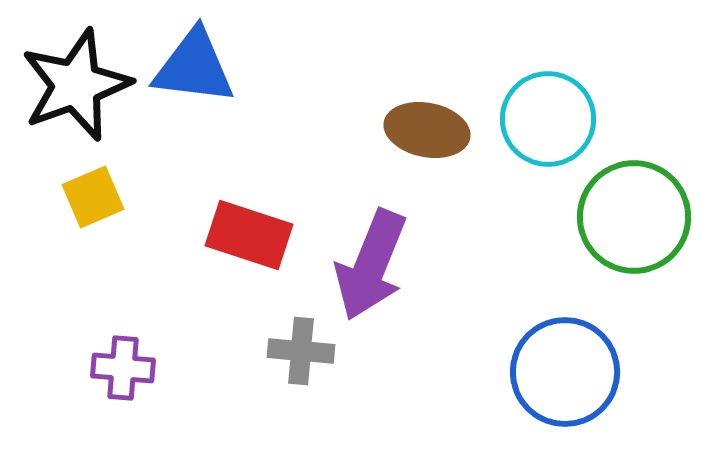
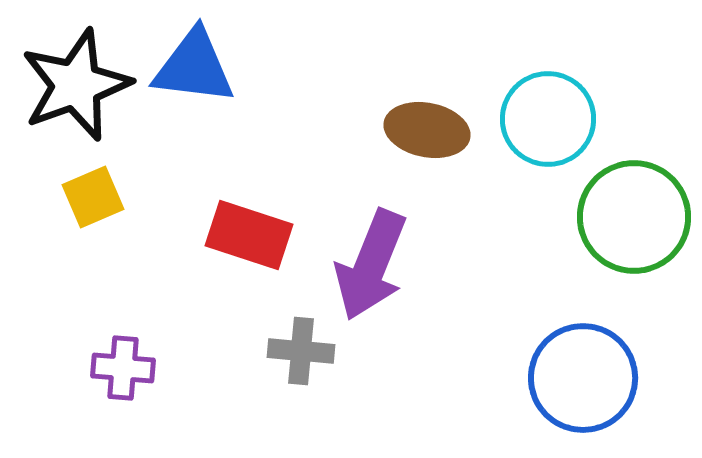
blue circle: moved 18 px right, 6 px down
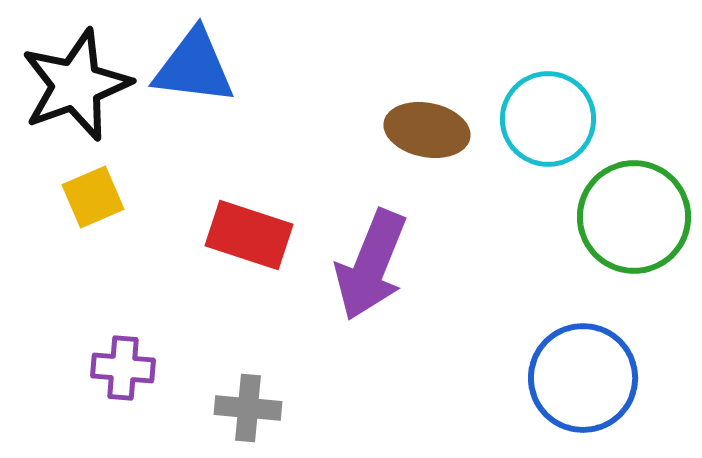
gray cross: moved 53 px left, 57 px down
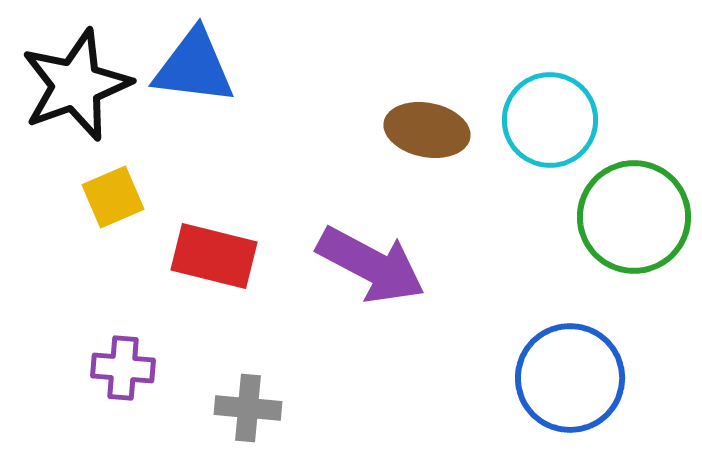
cyan circle: moved 2 px right, 1 px down
yellow square: moved 20 px right
red rectangle: moved 35 px left, 21 px down; rotated 4 degrees counterclockwise
purple arrow: rotated 84 degrees counterclockwise
blue circle: moved 13 px left
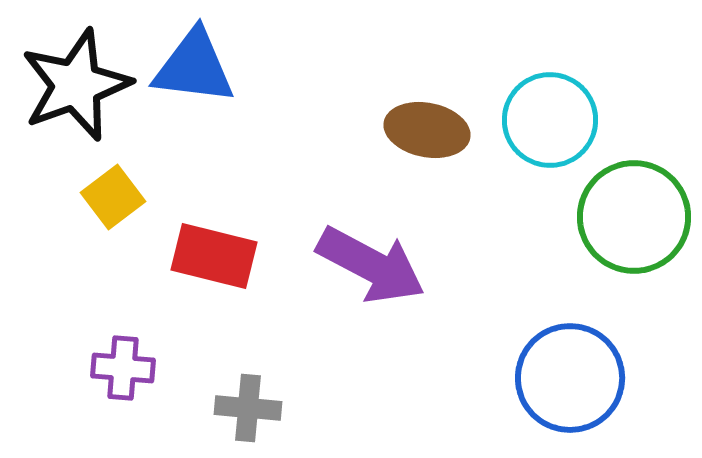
yellow square: rotated 14 degrees counterclockwise
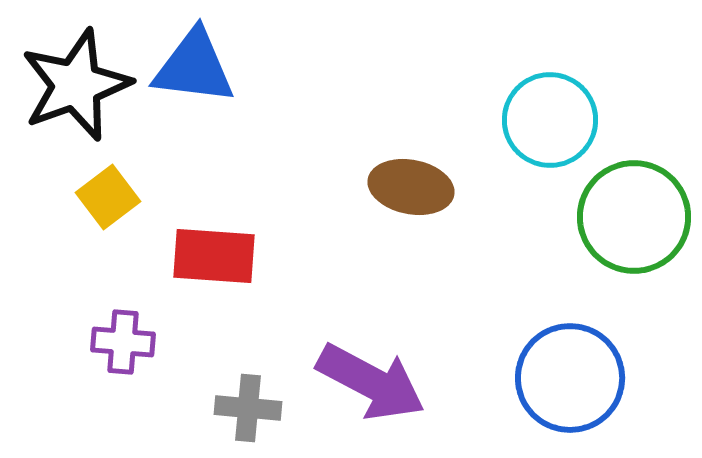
brown ellipse: moved 16 px left, 57 px down
yellow square: moved 5 px left
red rectangle: rotated 10 degrees counterclockwise
purple arrow: moved 117 px down
purple cross: moved 26 px up
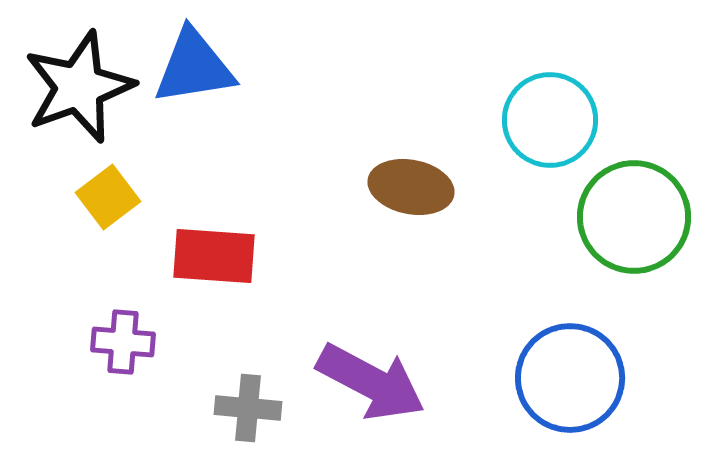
blue triangle: rotated 16 degrees counterclockwise
black star: moved 3 px right, 2 px down
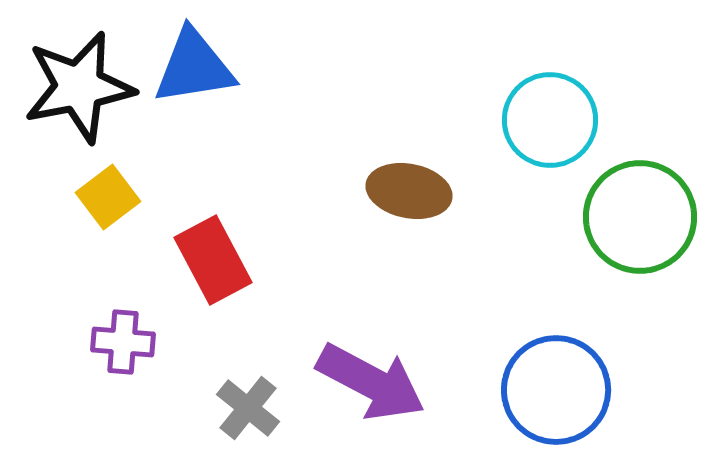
black star: rotated 9 degrees clockwise
brown ellipse: moved 2 px left, 4 px down
green circle: moved 6 px right
red rectangle: moved 1 px left, 4 px down; rotated 58 degrees clockwise
blue circle: moved 14 px left, 12 px down
gray cross: rotated 34 degrees clockwise
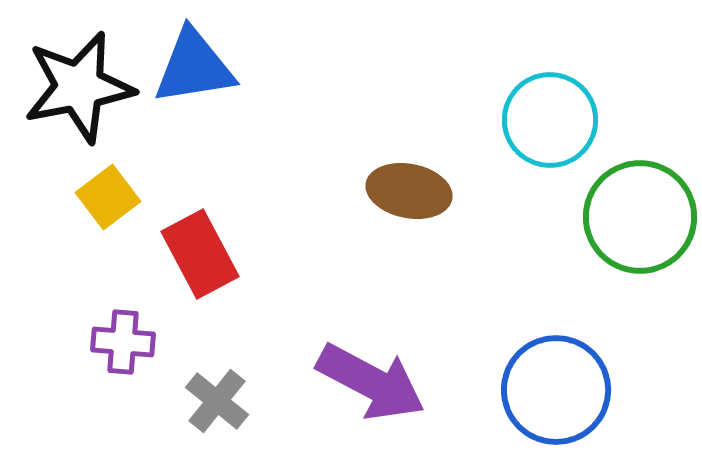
red rectangle: moved 13 px left, 6 px up
gray cross: moved 31 px left, 7 px up
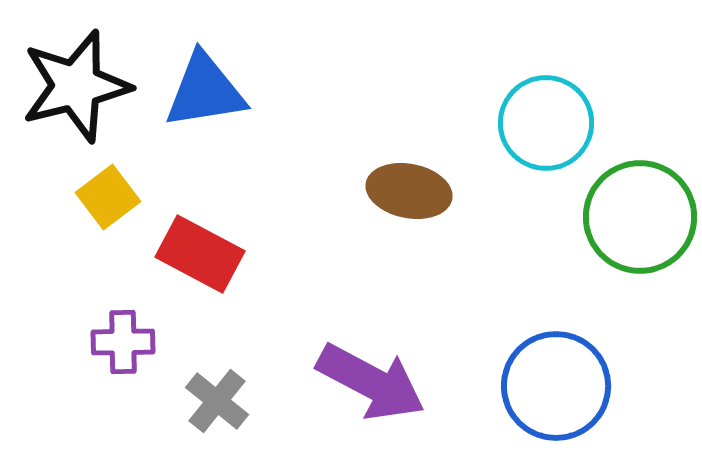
blue triangle: moved 11 px right, 24 px down
black star: moved 3 px left, 1 px up; rotated 3 degrees counterclockwise
cyan circle: moved 4 px left, 3 px down
red rectangle: rotated 34 degrees counterclockwise
purple cross: rotated 6 degrees counterclockwise
blue circle: moved 4 px up
